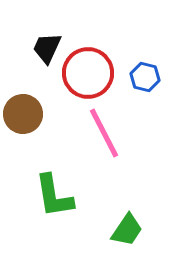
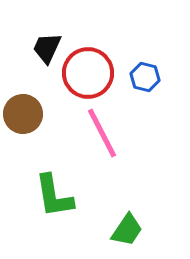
pink line: moved 2 px left
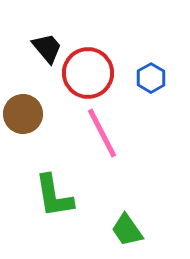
black trapezoid: rotated 116 degrees clockwise
blue hexagon: moved 6 px right, 1 px down; rotated 16 degrees clockwise
green trapezoid: rotated 111 degrees clockwise
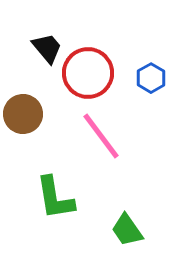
pink line: moved 1 px left, 3 px down; rotated 10 degrees counterclockwise
green L-shape: moved 1 px right, 2 px down
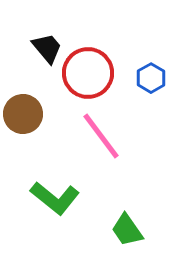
green L-shape: rotated 42 degrees counterclockwise
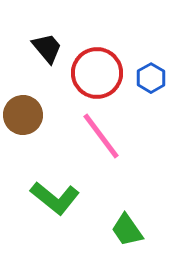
red circle: moved 9 px right
brown circle: moved 1 px down
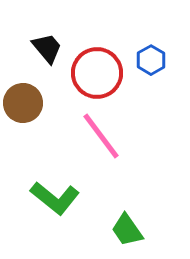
blue hexagon: moved 18 px up
brown circle: moved 12 px up
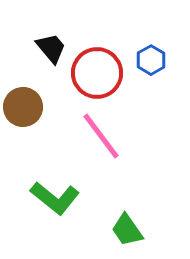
black trapezoid: moved 4 px right
brown circle: moved 4 px down
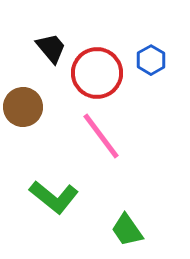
green L-shape: moved 1 px left, 1 px up
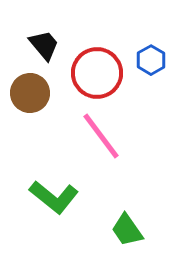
black trapezoid: moved 7 px left, 3 px up
brown circle: moved 7 px right, 14 px up
